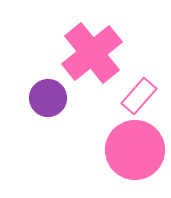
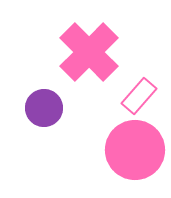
pink cross: moved 3 px left, 1 px up; rotated 6 degrees counterclockwise
purple circle: moved 4 px left, 10 px down
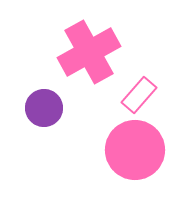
pink cross: rotated 16 degrees clockwise
pink rectangle: moved 1 px up
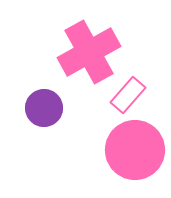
pink rectangle: moved 11 px left
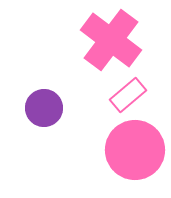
pink cross: moved 22 px right, 12 px up; rotated 24 degrees counterclockwise
pink rectangle: rotated 9 degrees clockwise
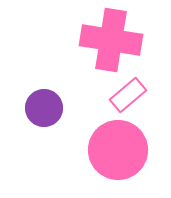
pink cross: rotated 28 degrees counterclockwise
pink circle: moved 17 px left
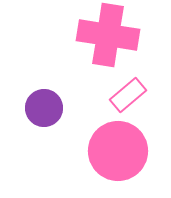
pink cross: moved 3 px left, 5 px up
pink circle: moved 1 px down
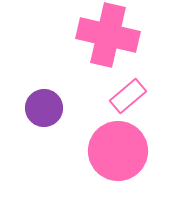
pink cross: rotated 4 degrees clockwise
pink rectangle: moved 1 px down
